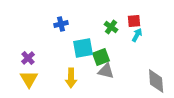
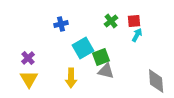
green cross: moved 6 px up; rotated 16 degrees clockwise
cyan square: rotated 20 degrees counterclockwise
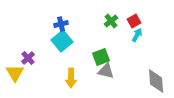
red square: rotated 24 degrees counterclockwise
cyan square: moved 21 px left, 7 px up; rotated 10 degrees counterclockwise
yellow triangle: moved 14 px left, 6 px up
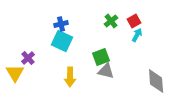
cyan square: rotated 25 degrees counterclockwise
yellow arrow: moved 1 px left, 1 px up
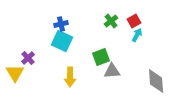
gray triangle: moved 6 px right; rotated 18 degrees counterclockwise
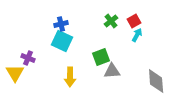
purple cross: rotated 24 degrees counterclockwise
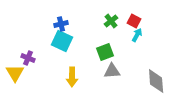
red square: rotated 32 degrees counterclockwise
green square: moved 4 px right, 5 px up
yellow arrow: moved 2 px right
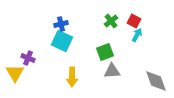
gray diamond: rotated 15 degrees counterclockwise
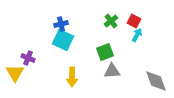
cyan square: moved 1 px right, 1 px up
